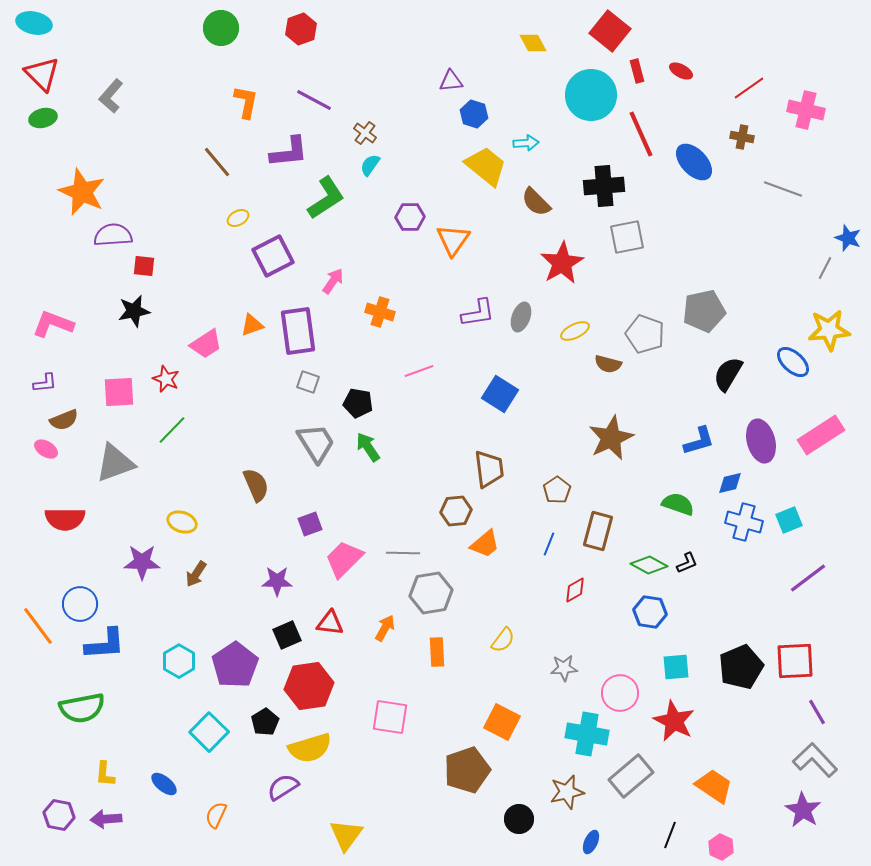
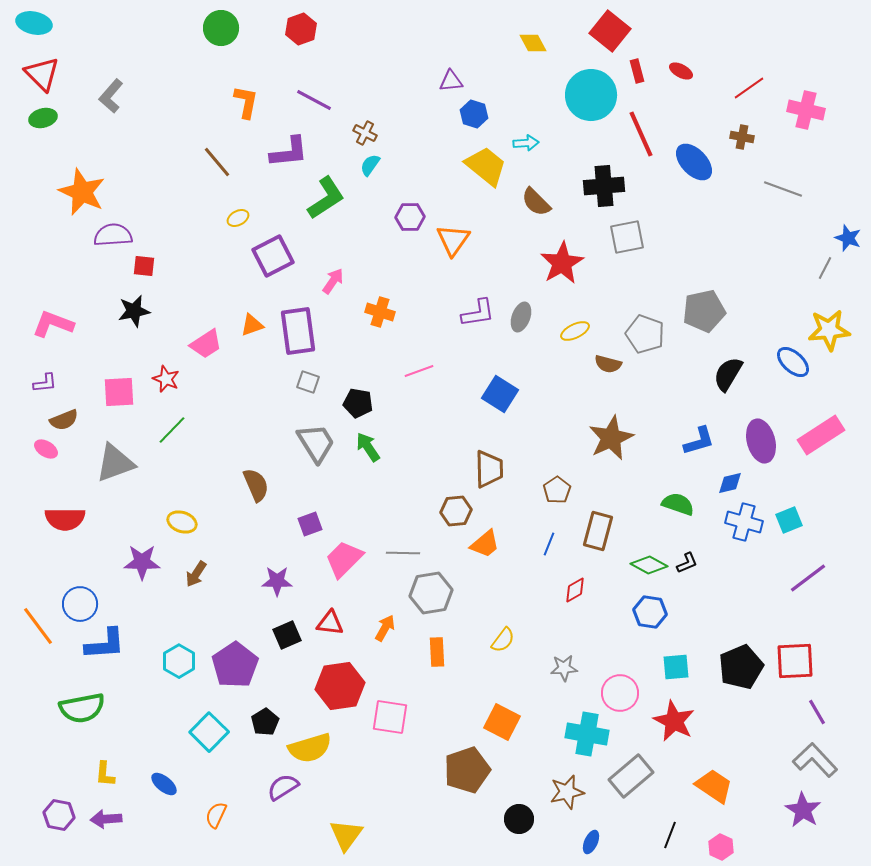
brown cross at (365, 133): rotated 10 degrees counterclockwise
brown trapezoid at (489, 469): rotated 6 degrees clockwise
red hexagon at (309, 686): moved 31 px right
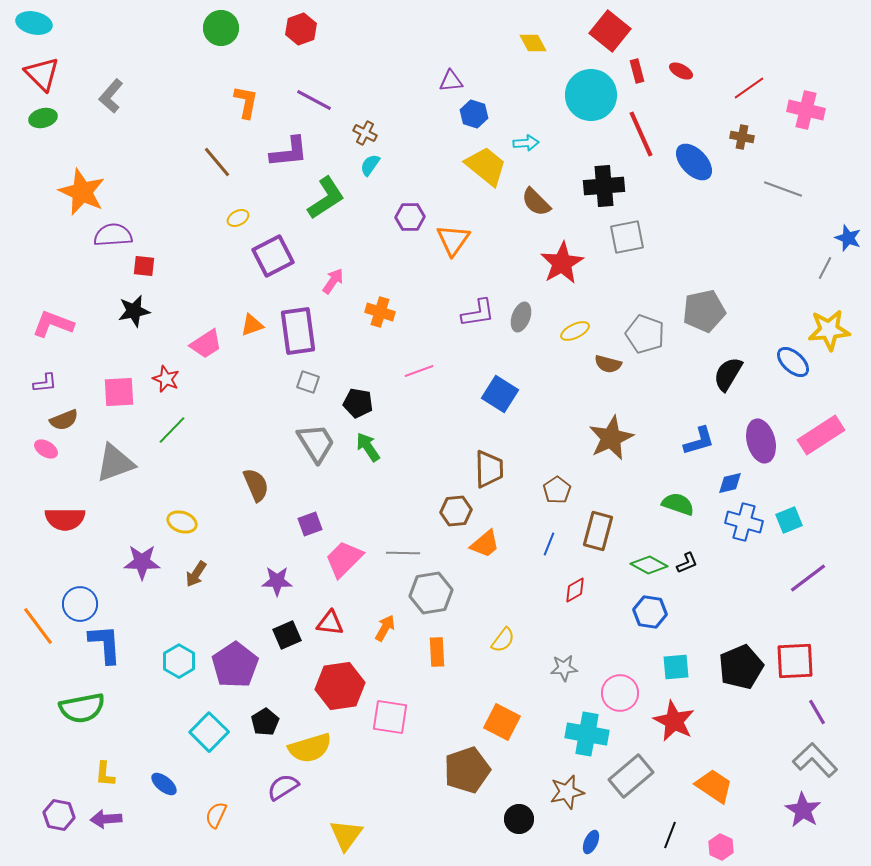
blue L-shape at (105, 644): rotated 90 degrees counterclockwise
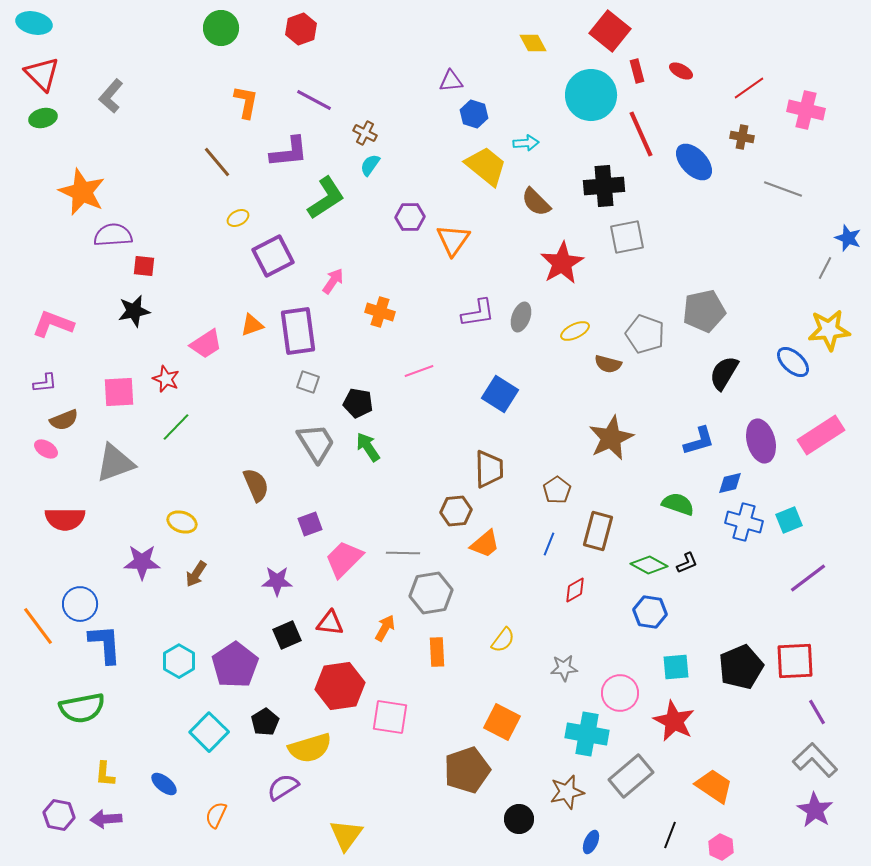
black semicircle at (728, 374): moved 4 px left, 1 px up
green line at (172, 430): moved 4 px right, 3 px up
purple star at (803, 810): moved 12 px right
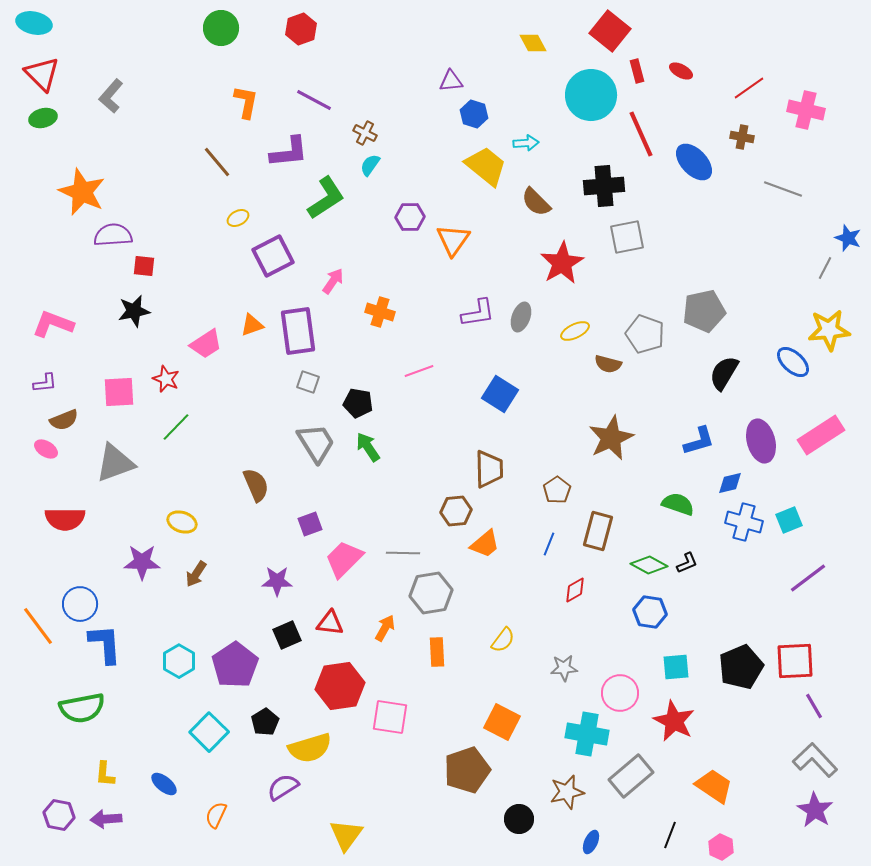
purple line at (817, 712): moved 3 px left, 6 px up
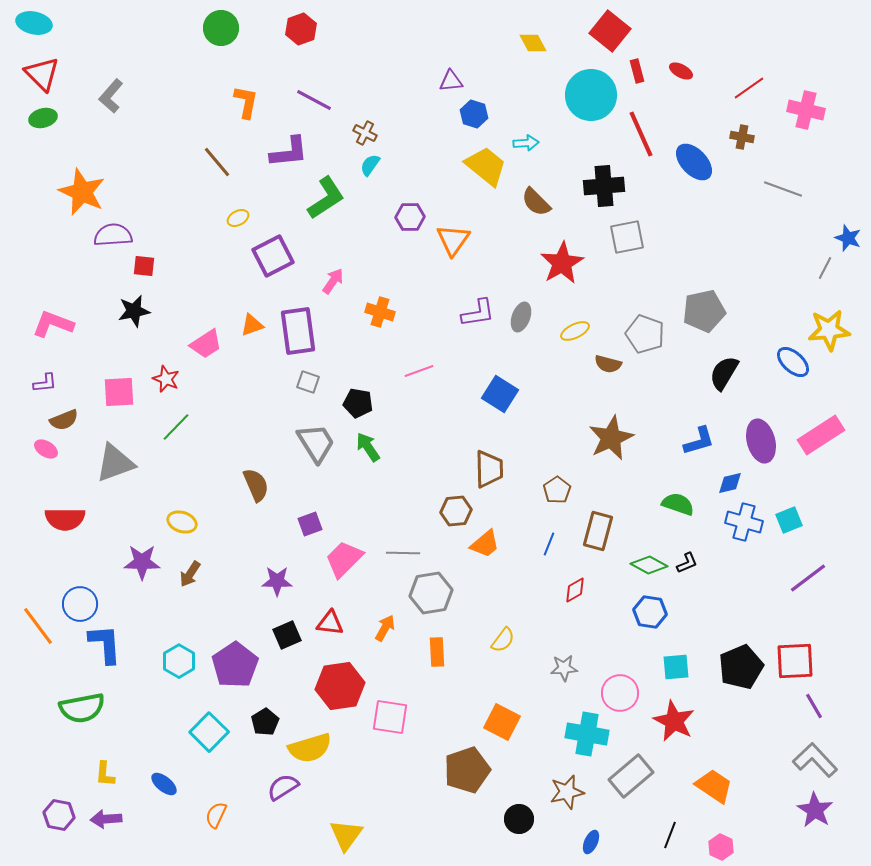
brown arrow at (196, 574): moved 6 px left
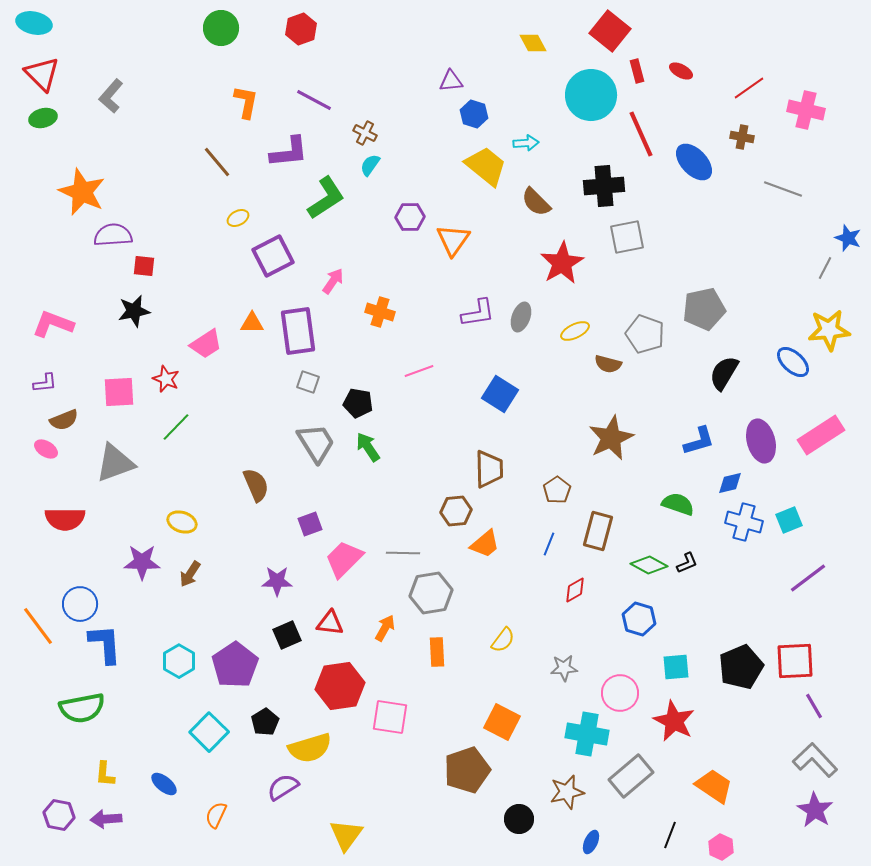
gray pentagon at (704, 311): moved 2 px up
orange triangle at (252, 325): moved 2 px up; rotated 20 degrees clockwise
blue hexagon at (650, 612): moved 11 px left, 7 px down; rotated 8 degrees clockwise
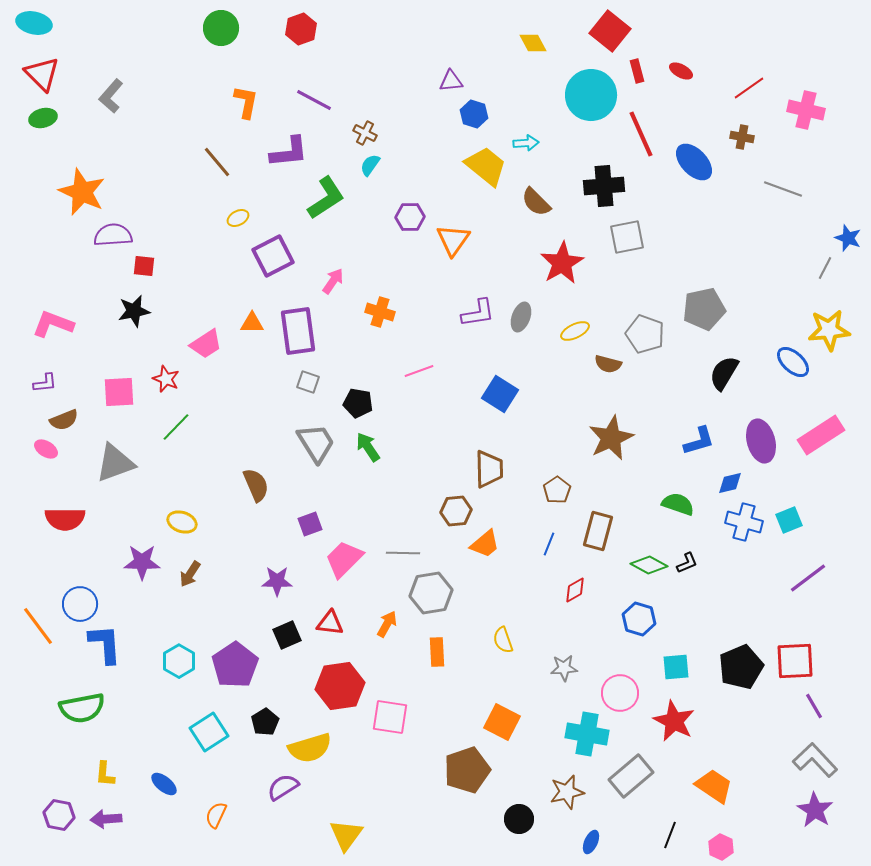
orange arrow at (385, 628): moved 2 px right, 4 px up
yellow semicircle at (503, 640): rotated 124 degrees clockwise
cyan square at (209, 732): rotated 12 degrees clockwise
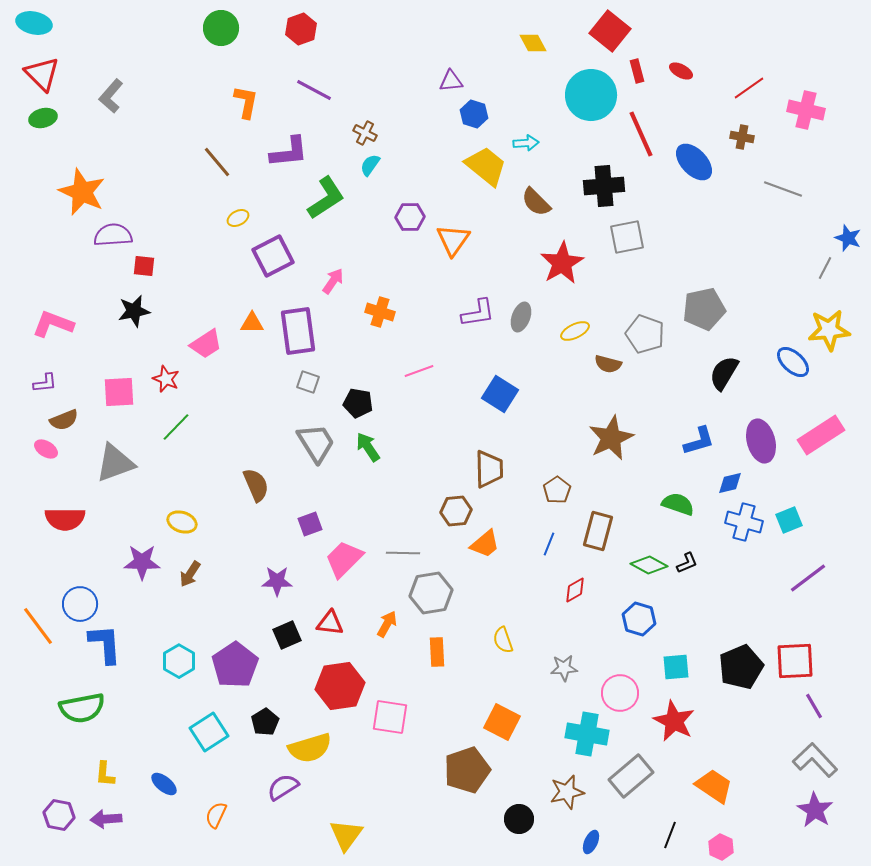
purple line at (314, 100): moved 10 px up
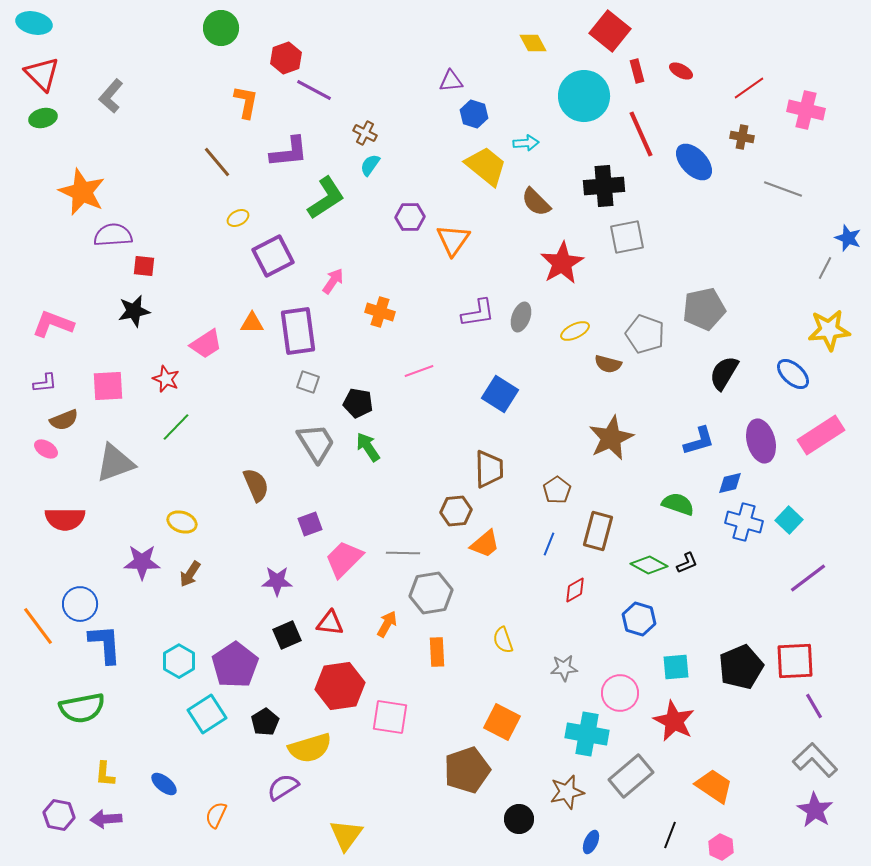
red hexagon at (301, 29): moved 15 px left, 29 px down
cyan circle at (591, 95): moved 7 px left, 1 px down
blue ellipse at (793, 362): moved 12 px down
pink square at (119, 392): moved 11 px left, 6 px up
cyan square at (789, 520): rotated 24 degrees counterclockwise
cyan square at (209, 732): moved 2 px left, 18 px up
